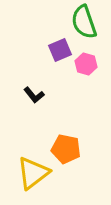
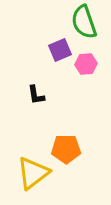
pink hexagon: rotated 20 degrees counterclockwise
black L-shape: moved 2 px right; rotated 30 degrees clockwise
orange pentagon: rotated 12 degrees counterclockwise
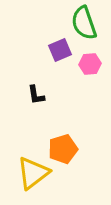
green semicircle: moved 1 px down
pink hexagon: moved 4 px right
orange pentagon: moved 3 px left; rotated 16 degrees counterclockwise
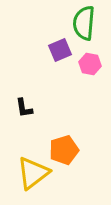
green semicircle: rotated 24 degrees clockwise
pink hexagon: rotated 15 degrees clockwise
black L-shape: moved 12 px left, 13 px down
orange pentagon: moved 1 px right, 1 px down
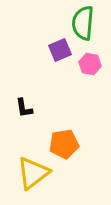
green semicircle: moved 1 px left
orange pentagon: moved 6 px up; rotated 8 degrees clockwise
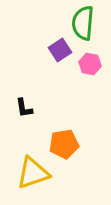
purple square: rotated 10 degrees counterclockwise
yellow triangle: rotated 18 degrees clockwise
